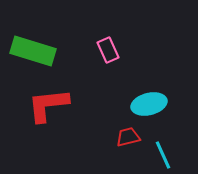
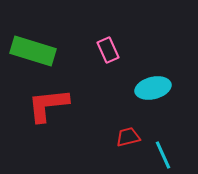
cyan ellipse: moved 4 px right, 16 px up
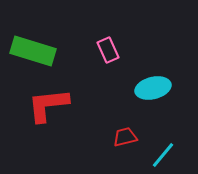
red trapezoid: moved 3 px left
cyan line: rotated 64 degrees clockwise
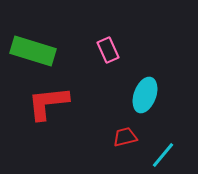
cyan ellipse: moved 8 px left, 7 px down; rotated 56 degrees counterclockwise
red L-shape: moved 2 px up
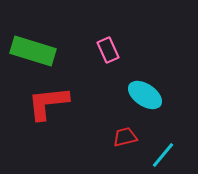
cyan ellipse: rotated 76 degrees counterclockwise
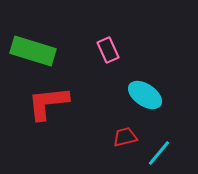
cyan line: moved 4 px left, 2 px up
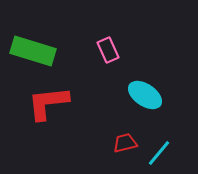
red trapezoid: moved 6 px down
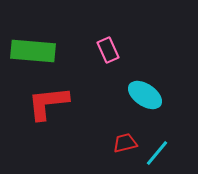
green rectangle: rotated 12 degrees counterclockwise
cyan line: moved 2 px left
